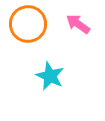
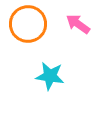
cyan star: rotated 16 degrees counterclockwise
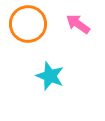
cyan star: rotated 12 degrees clockwise
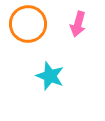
pink arrow: rotated 110 degrees counterclockwise
